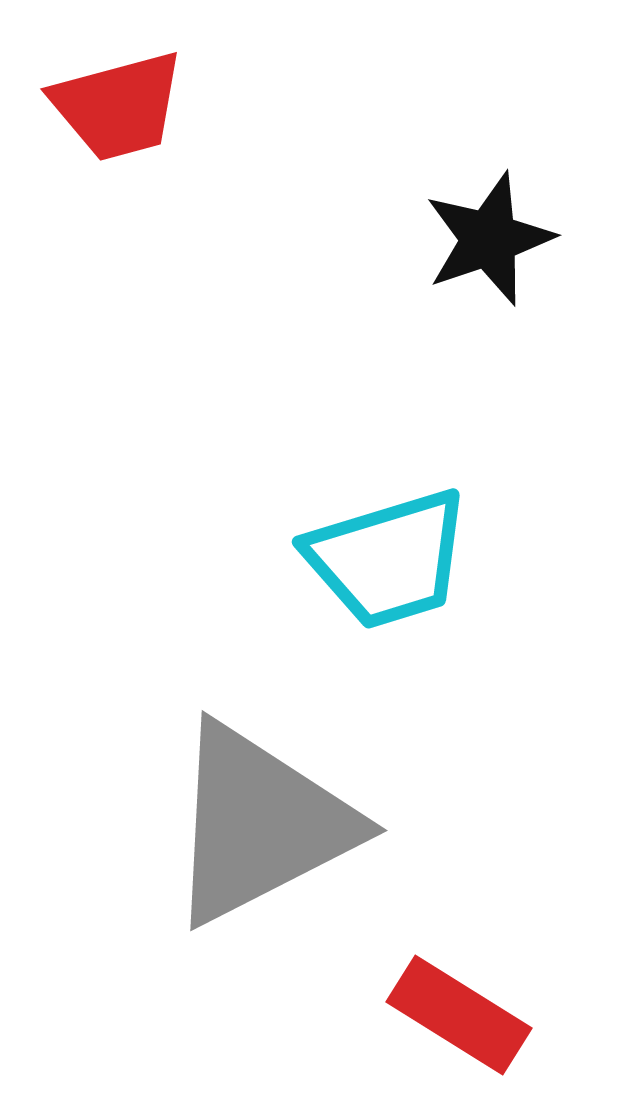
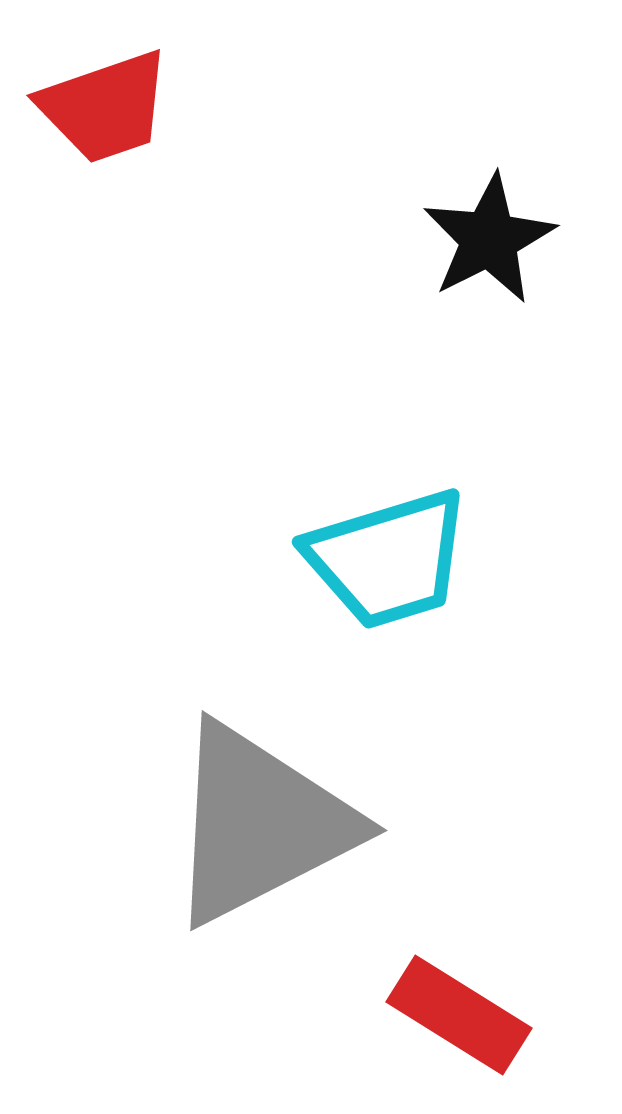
red trapezoid: moved 13 px left, 1 px down; rotated 4 degrees counterclockwise
black star: rotated 8 degrees counterclockwise
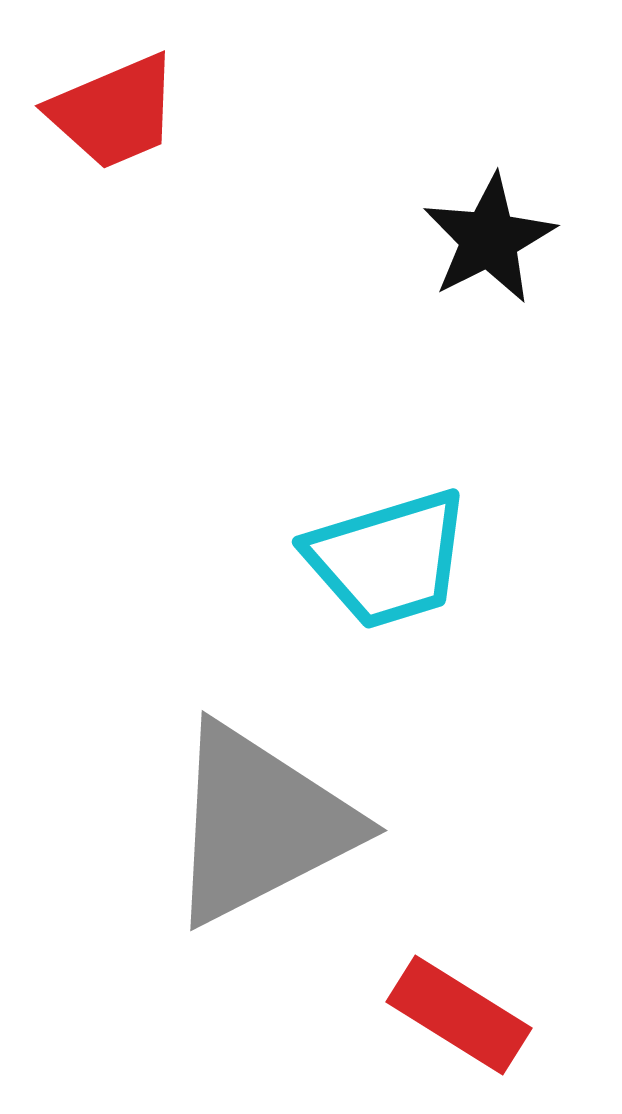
red trapezoid: moved 9 px right, 5 px down; rotated 4 degrees counterclockwise
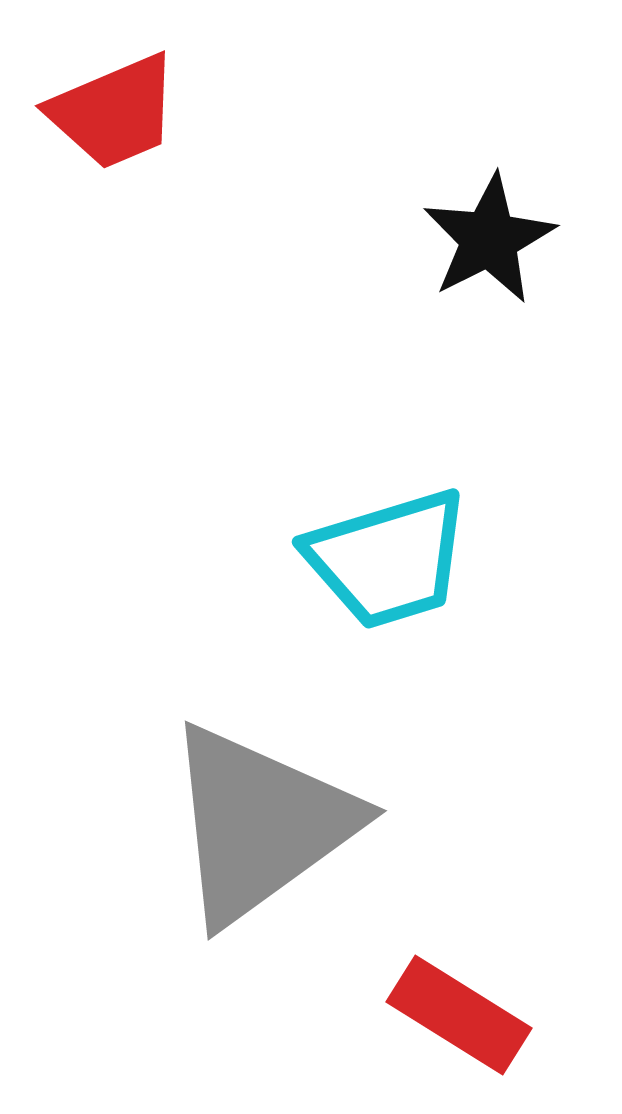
gray triangle: rotated 9 degrees counterclockwise
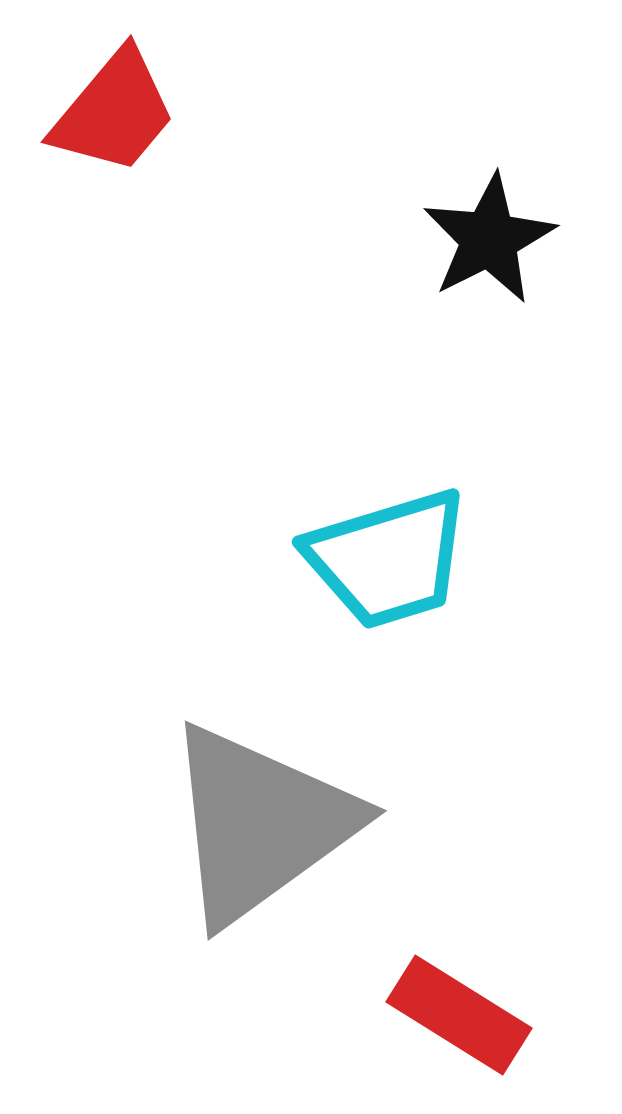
red trapezoid: rotated 27 degrees counterclockwise
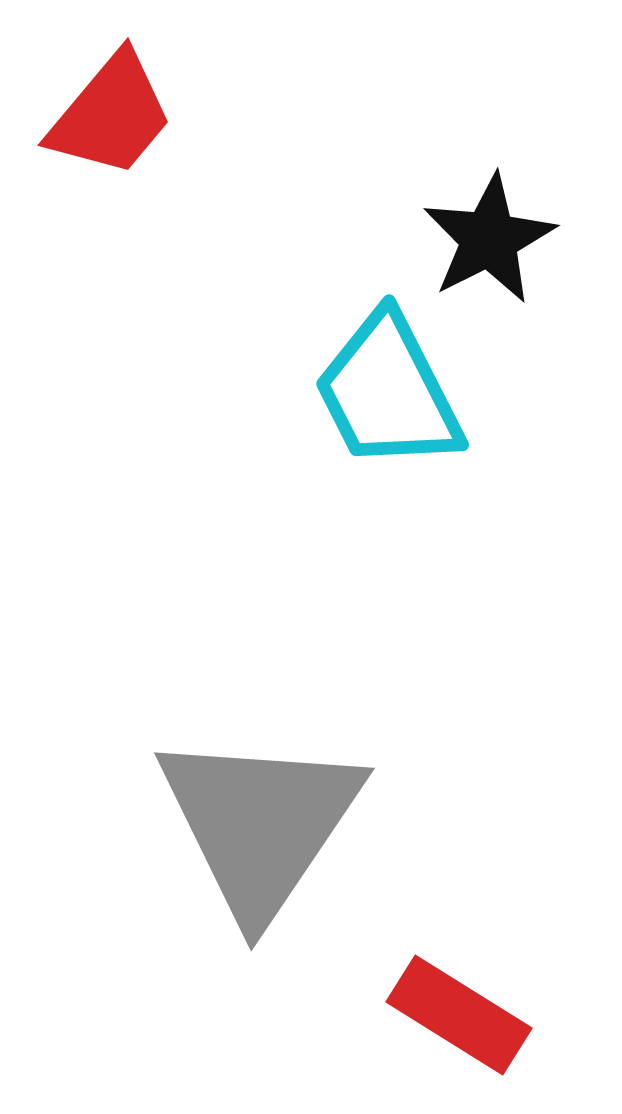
red trapezoid: moved 3 px left, 3 px down
cyan trapezoid: moved 167 px up; rotated 80 degrees clockwise
gray triangle: rotated 20 degrees counterclockwise
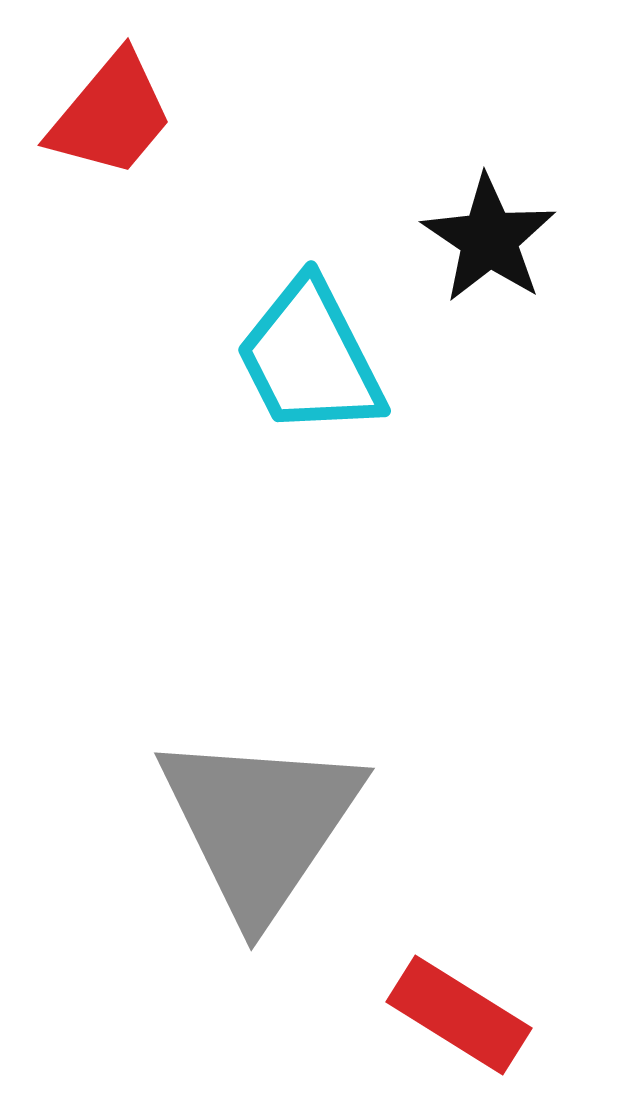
black star: rotated 11 degrees counterclockwise
cyan trapezoid: moved 78 px left, 34 px up
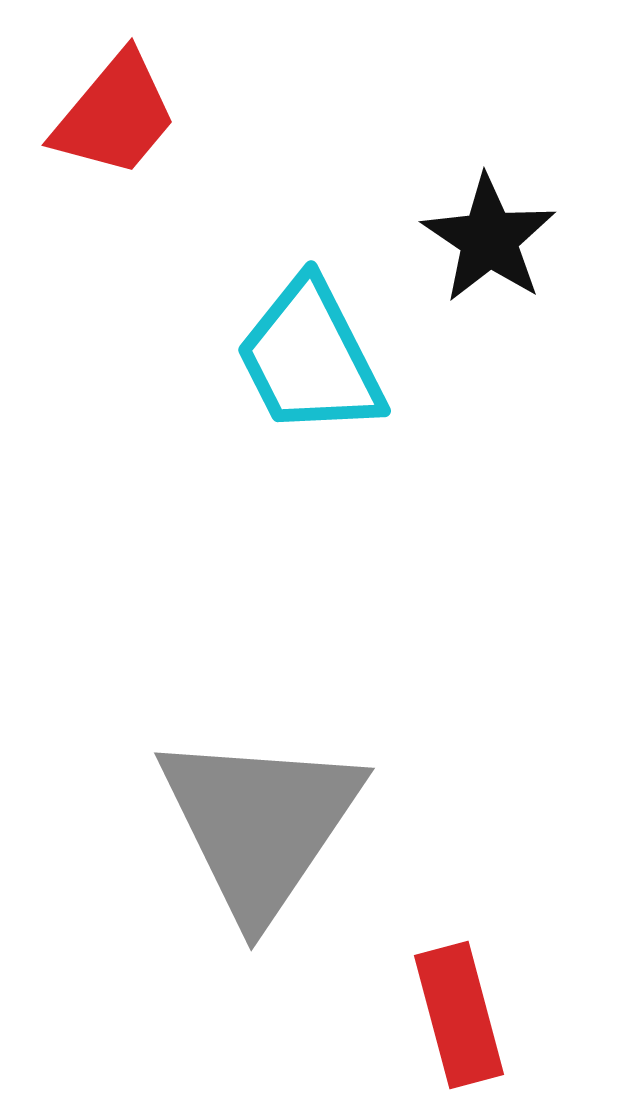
red trapezoid: moved 4 px right
red rectangle: rotated 43 degrees clockwise
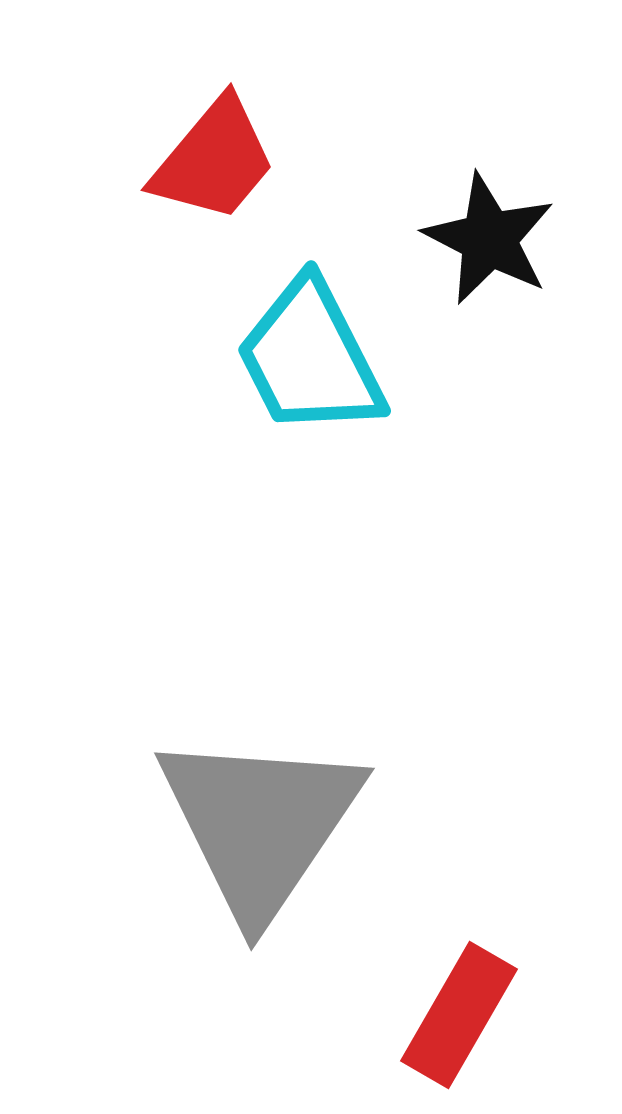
red trapezoid: moved 99 px right, 45 px down
black star: rotated 7 degrees counterclockwise
red rectangle: rotated 45 degrees clockwise
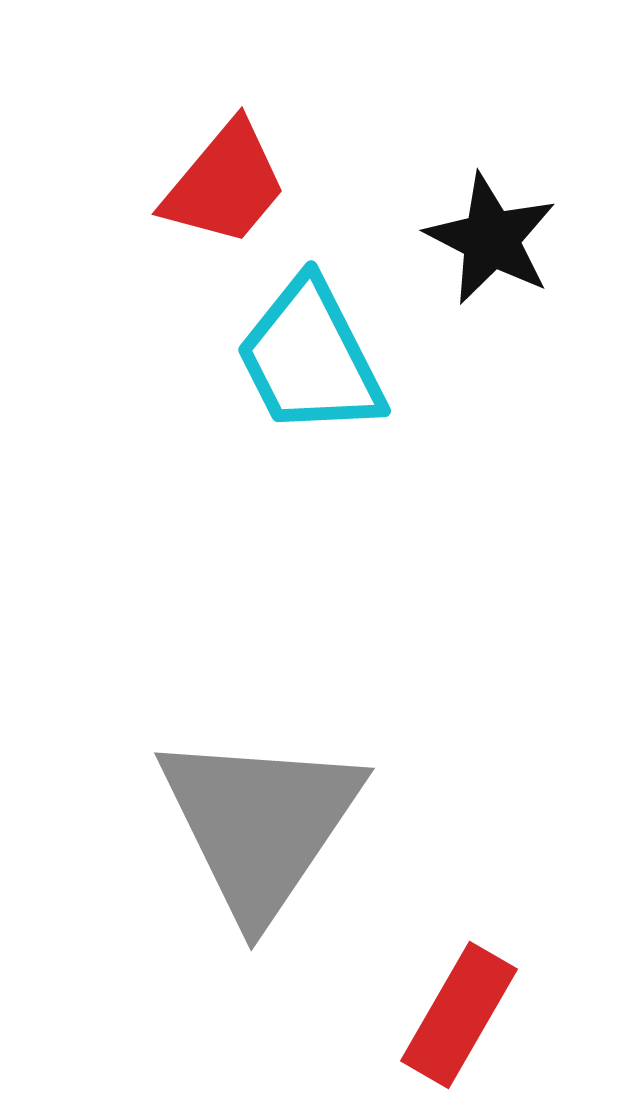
red trapezoid: moved 11 px right, 24 px down
black star: moved 2 px right
